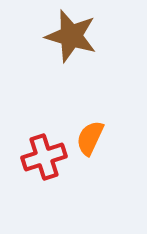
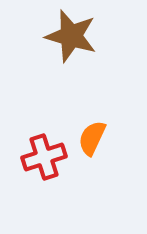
orange semicircle: moved 2 px right
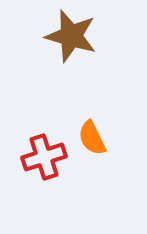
orange semicircle: rotated 51 degrees counterclockwise
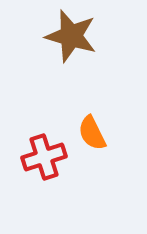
orange semicircle: moved 5 px up
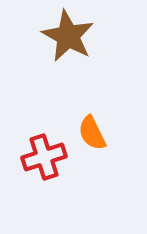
brown star: moved 3 px left; rotated 12 degrees clockwise
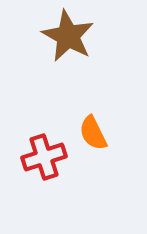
orange semicircle: moved 1 px right
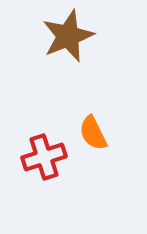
brown star: rotated 22 degrees clockwise
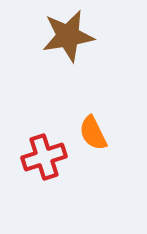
brown star: rotated 12 degrees clockwise
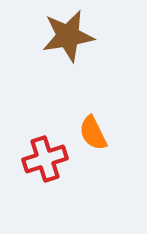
red cross: moved 1 px right, 2 px down
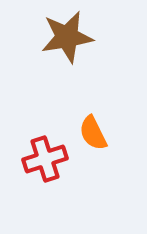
brown star: moved 1 px left, 1 px down
